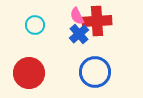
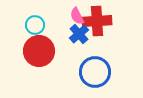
red circle: moved 10 px right, 22 px up
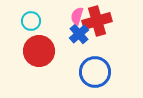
pink semicircle: rotated 42 degrees clockwise
red cross: rotated 12 degrees counterclockwise
cyan circle: moved 4 px left, 4 px up
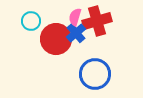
pink semicircle: moved 2 px left, 1 px down
blue cross: moved 3 px left, 1 px up
red circle: moved 17 px right, 12 px up
blue circle: moved 2 px down
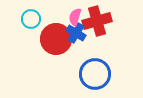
cyan circle: moved 2 px up
blue cross: rotated 18 degrees counterclockwise
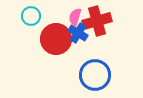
cyan circle: moved 3 px up
blue cross: moved 2 px right
blue circle: moved 1 px down
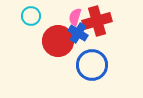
red circle: moved 2 px right, 2 px down
blue circle: moved 3 px left, 10 px up
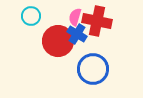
red cross: rotated 28 degrees clockwise
blue cross: moved 1 px left, 1 px down
blue circle: moved 1 px right, 4 px down
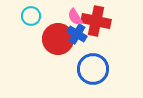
pink semicircle: rotated 48 degrees counterclockwise
red cross: moved 1 px left
red circle: moved 2 px up
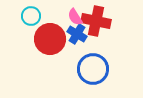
red circle: moved 8 px left
